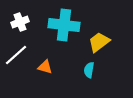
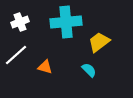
cyan cross: moved 2 px right, 3 px up; rotated 12 degrees counterclockwise
cyan semicircle: rotated 126 degrees clockwise
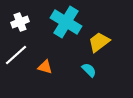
cyan cross: rotated 36 degrees clockwise
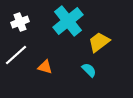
cyan cross: moved 2 px right, 1 px up; rotated 20 degrees clockwise
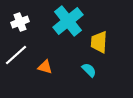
yellow trapezoid: rotated 50 degrees counterclockwise
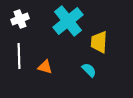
white cross: moved 3 px up
white line: moved 3 px right, 1 px down; rotated 50 degrees counterclockwise
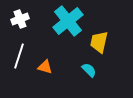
yellow trapezoid: rotated 10 degrees clockwise
white line: rotated 20 degrees clockwise
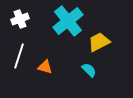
yellow trapezoid: rotated 50 degrees clockwise
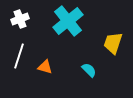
yellow trapezoid: moved 14 px right, 1 px down; rotated 45 degrees counterclockwise
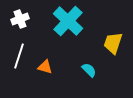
cyan cross: rotated 8 degrees counterclockwise
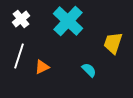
white cross: moved 1 px right; rotated 18 degrees counterclockwise
orange triangle: moved 3 px left; rotated 42 degrees counterclockwise
